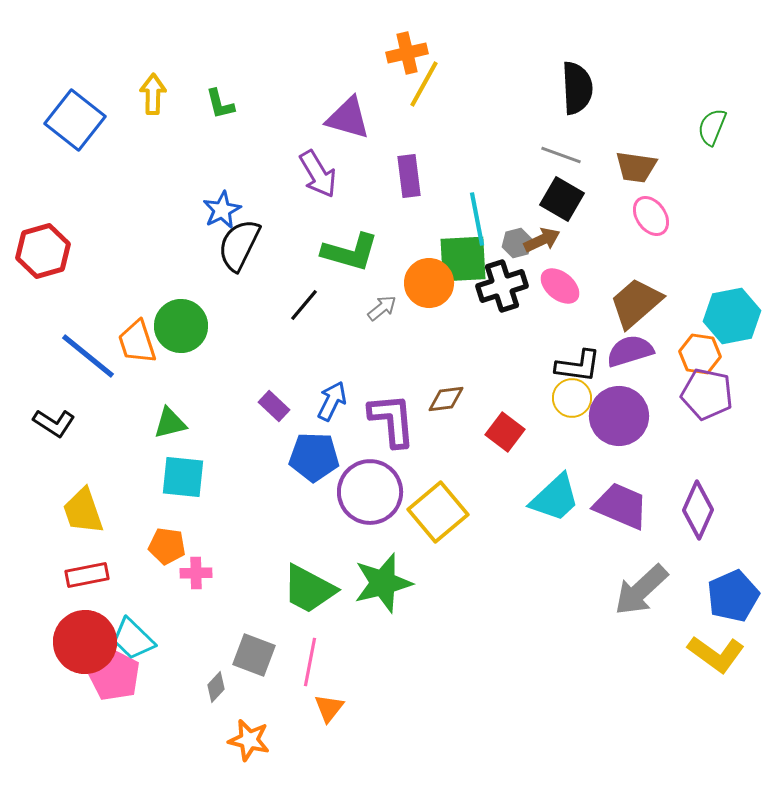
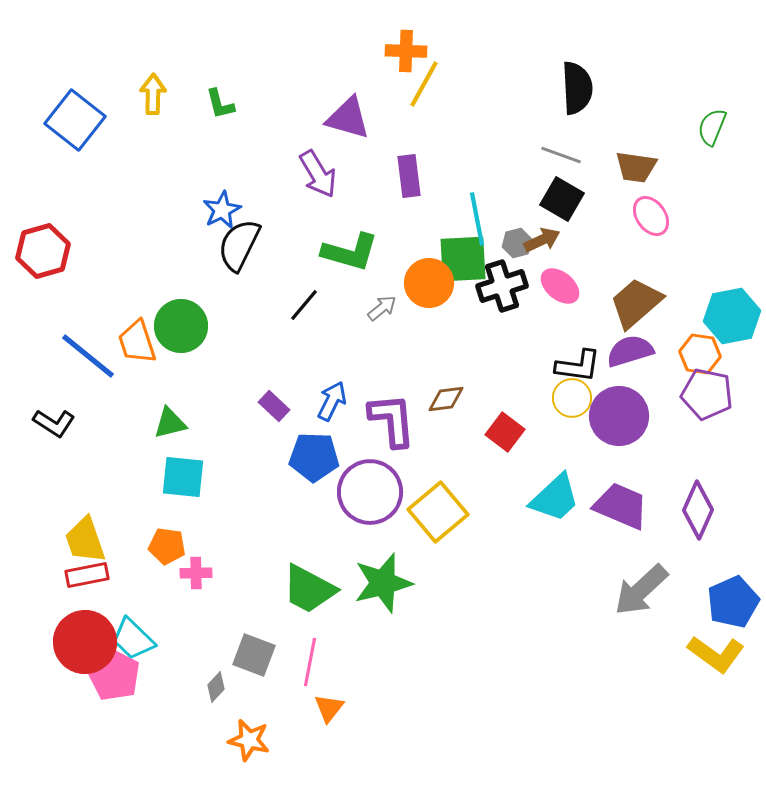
orange cross at (407, 53): moved 1 px left, 2 px up; rotated 15 degrees clockwise
yellow trapezoid at (83, 511): moved 2 px right, 29 px down
blue pentagon at (733, 596): moved 6 px down
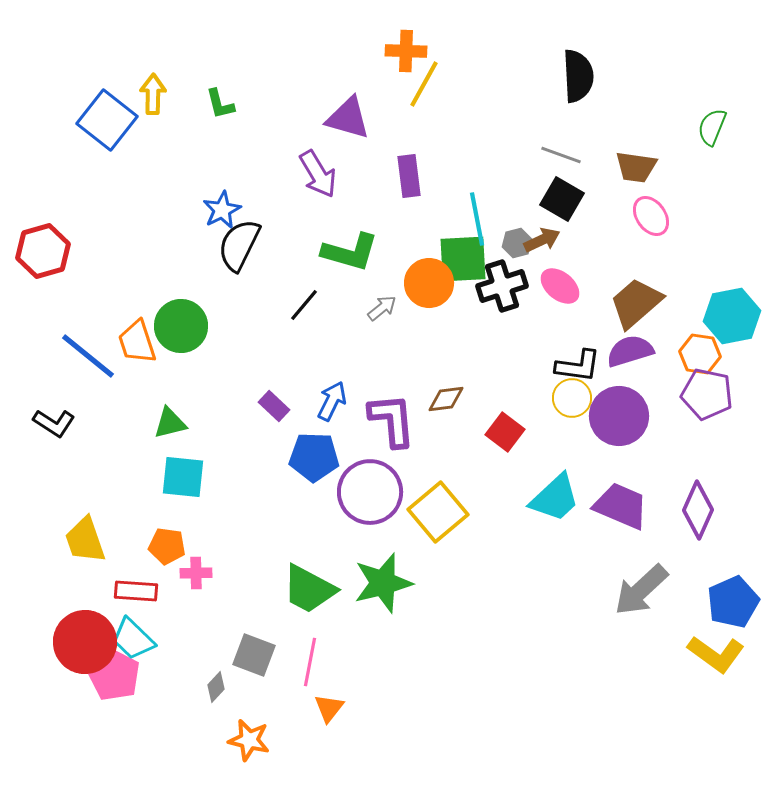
black semicircle at (577, 88): moved 1 px right, 12 px up
blue square at (75, 120): moved 32 px right
red rectangle at (87, 575): moved 49 px right, 16 px down; rotated 15 degrees clockwise
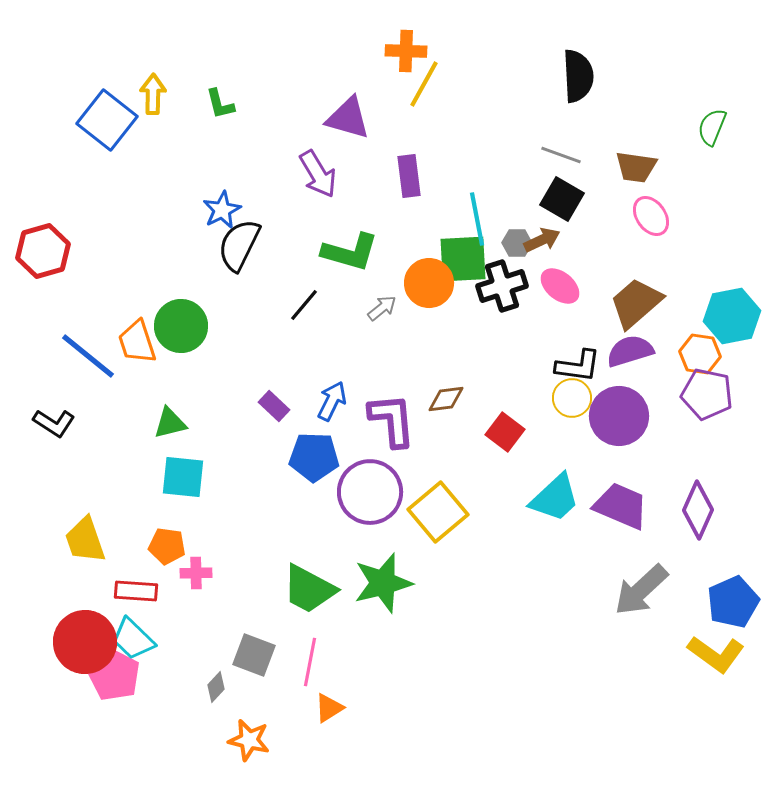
gray hexagon at (517, 243): rotated 16 degrees clockwise
orange triangle at (329, 708): rotated 20 degrees clockwise
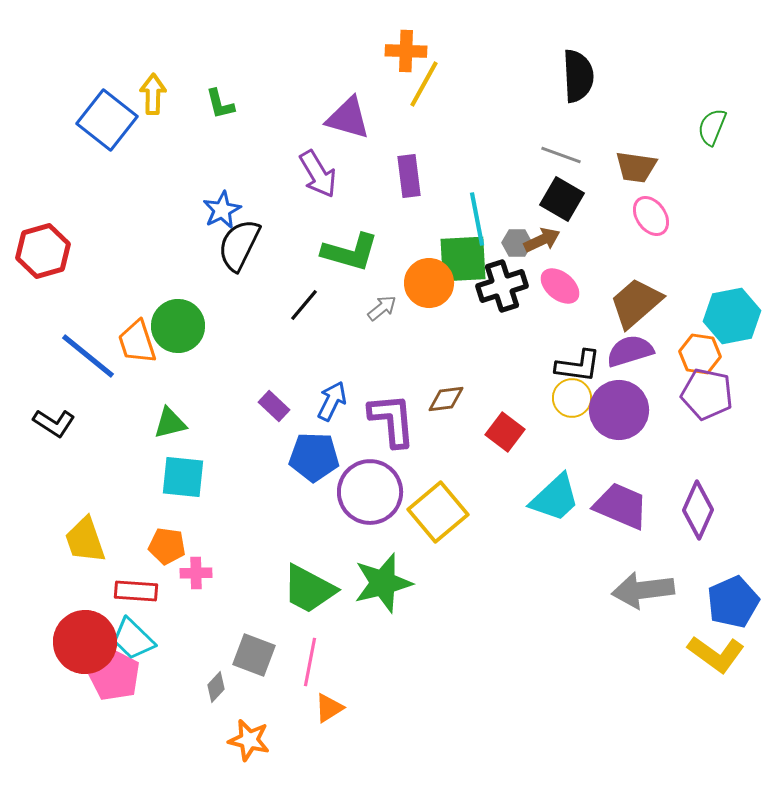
green circle at (181, 326): moved 3 px left
purple circle at (619, 416): moved 6 px up
gray arrow at (641, 590): moved 2 px right; rotated 36 degrees clockwise
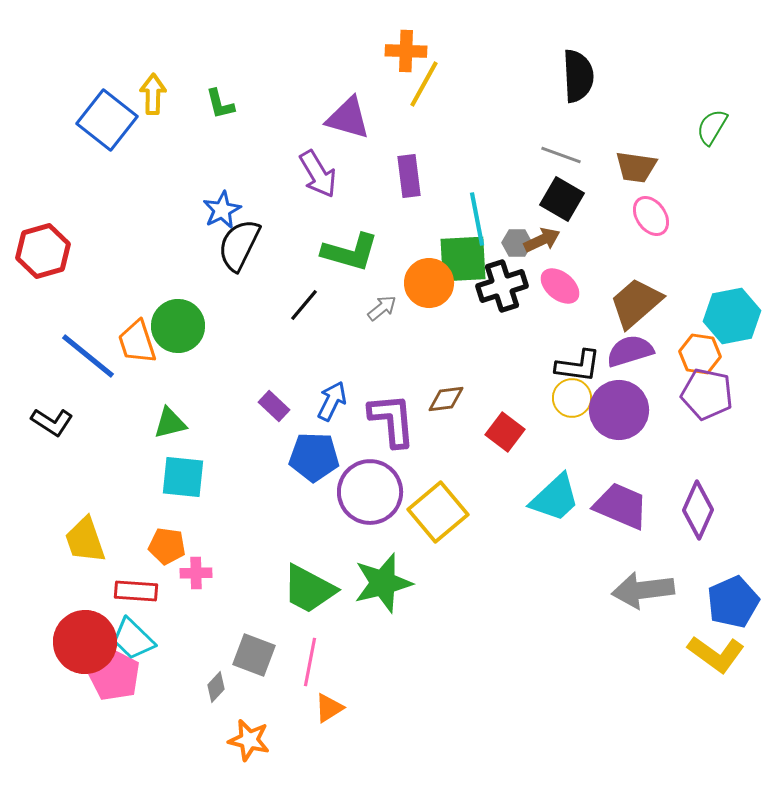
green semicircle at (712, 127): rotated 9 degrees clockwise
black L-shape at (54, 423): moved 2 px left, 1 px up
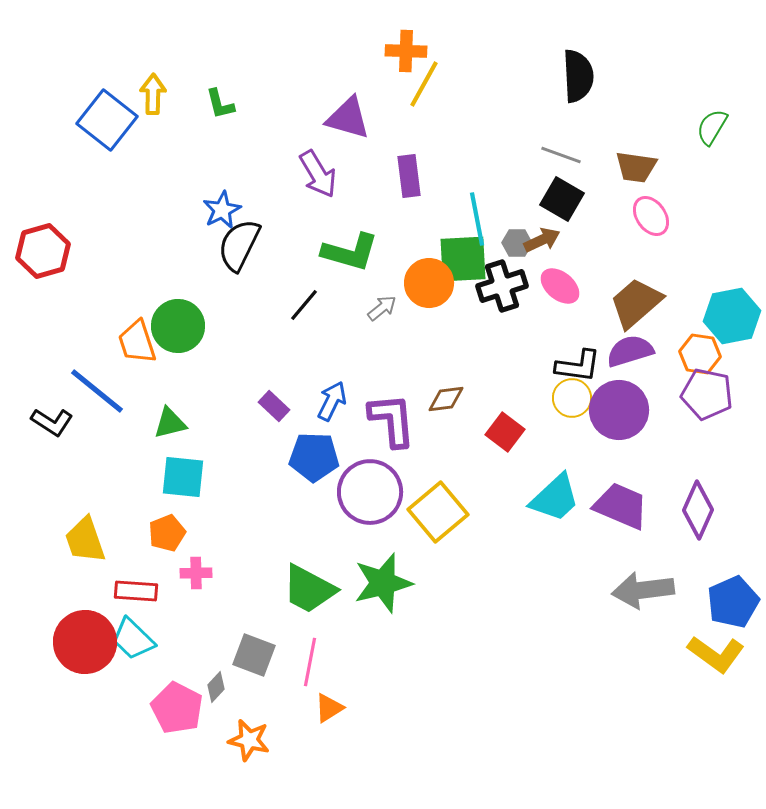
blue line at (88, 356): moved 9 px right, 35 px down
orange pentagon at (167, 546): moved 13 px up; rotated 30 degrees counterclockwise
pink pentagon at (114, 675): moved 63 px right, 33 px down
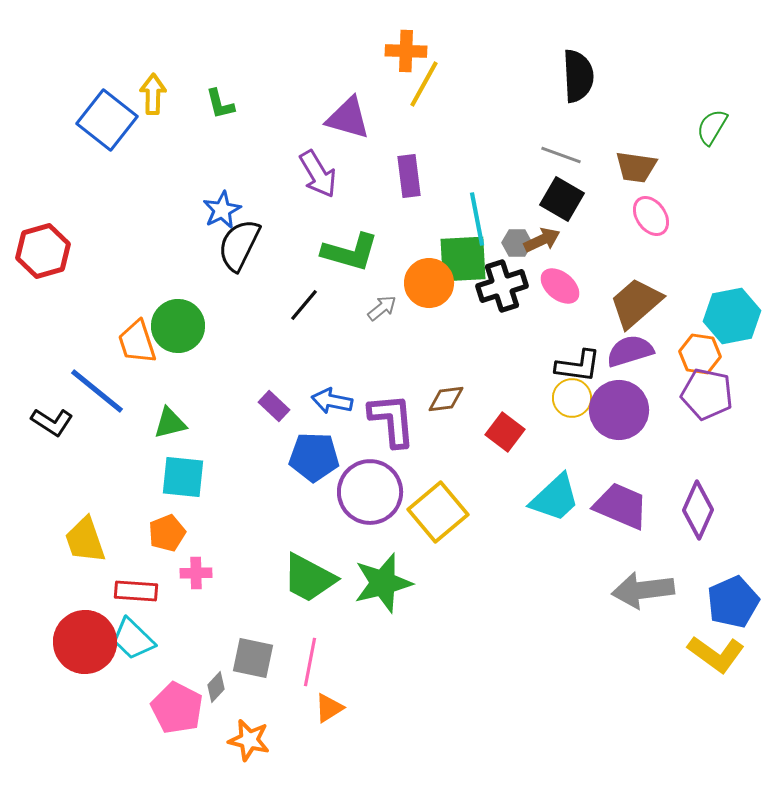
blue arrow at (332, 401): rotated 105 degrees counterclockwise
green trapezoid at (309, 589): moved 11 px up
gray square at (254, 655): moved 1 px left, 3 px down; rotated 9 degrees counterclockwise
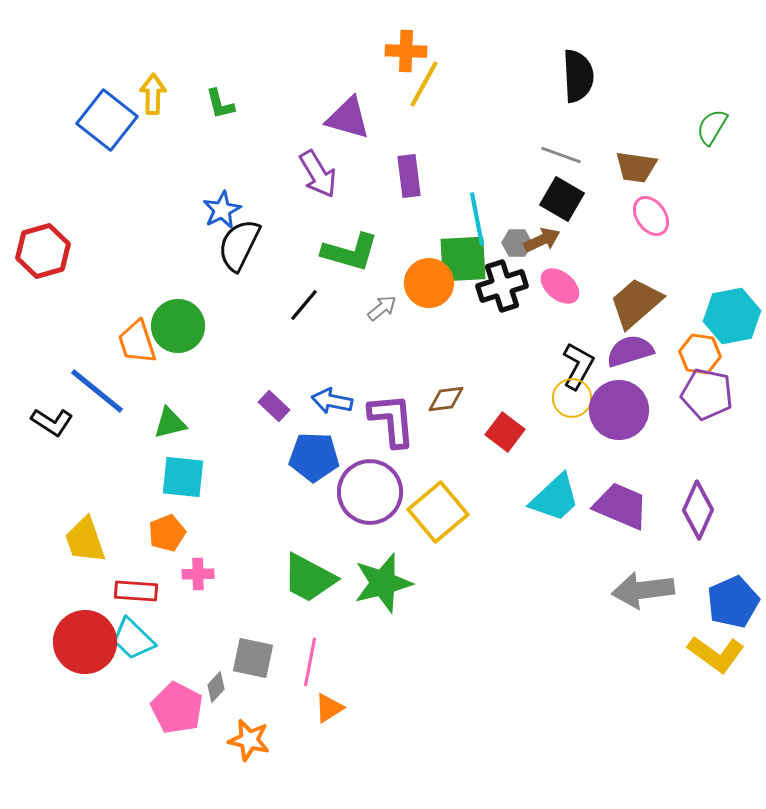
black L-shape at (578, 366): rotated 69 degrees counterclockwise
pink cross at (196, 573): moved 2 px right, 1 px down
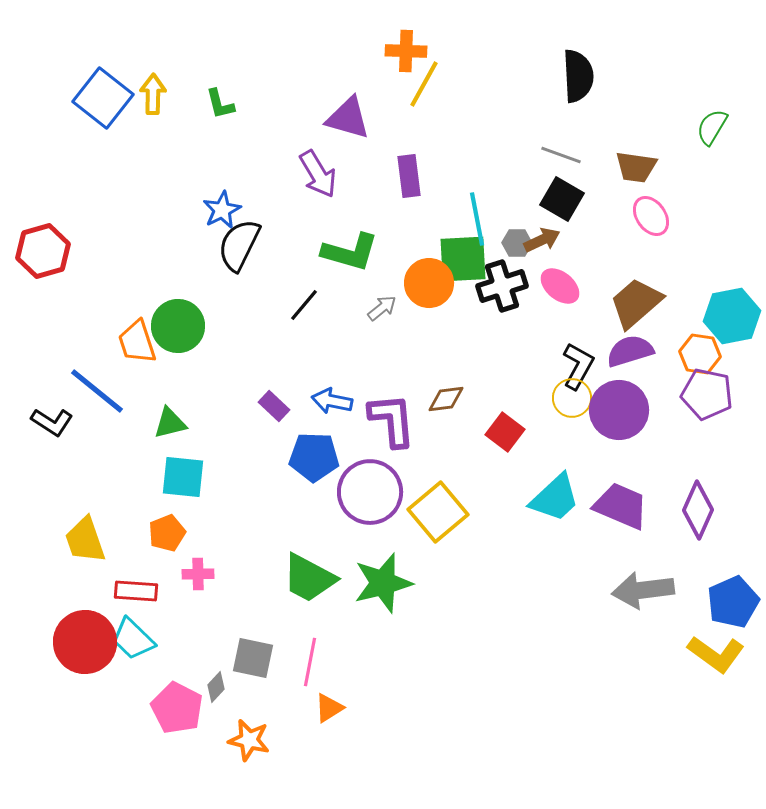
blue square at (107, 120): moved 4 px left, 22 px up
